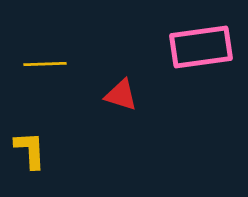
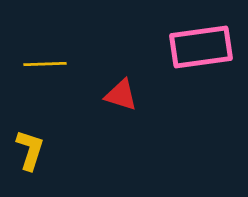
yellow L-shape: rotated 21 degrees clockwise
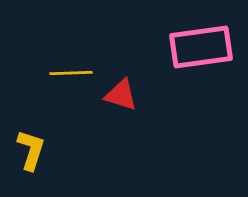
yellow line: moved 26 px right, 9 px down
yellow L-shape: moved 1 px right
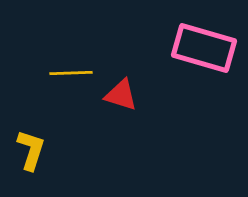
pink rectangle: moved 3 px right, 1 px down; rotated 24 degrees clockwise
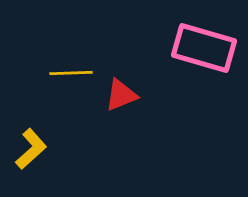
red triangle: rotated 39 degrees counterclockwise
yellow L-shape: moved 1 px up; rotated 30 degrees clockwise
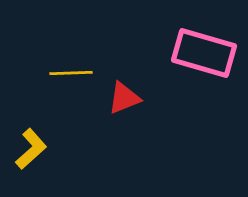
pink rectangle: moved 5 px down
red triangle: moved 3 px right, 3 px down
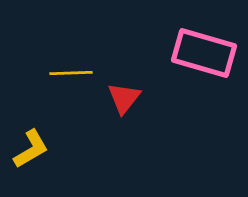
red triangle: rotated 30 degrees counterclockwise
yellow L-shape: rotated 12 degrees clockwise
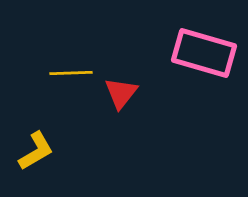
red triangle: moved 3 px left, 5 px up
yellow L-shape: moved 5 px right, 2 px down
